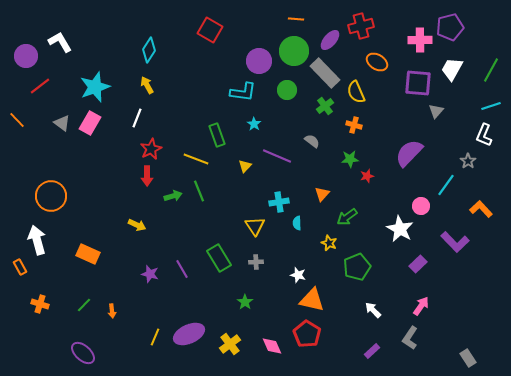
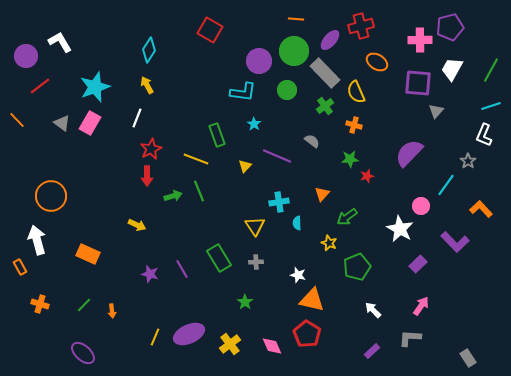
gray L-shape at (410, 338): rotated 60 degrees clockwise
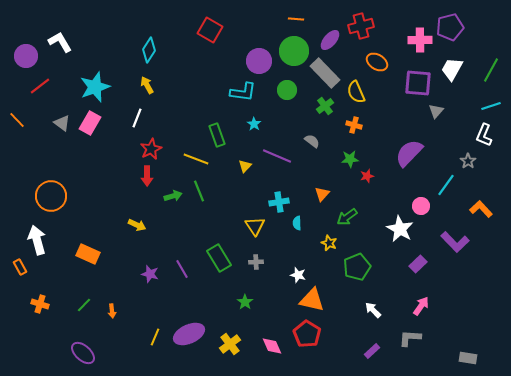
gray rectangle at (468, 358): rotated 48 degrees counterclockwise
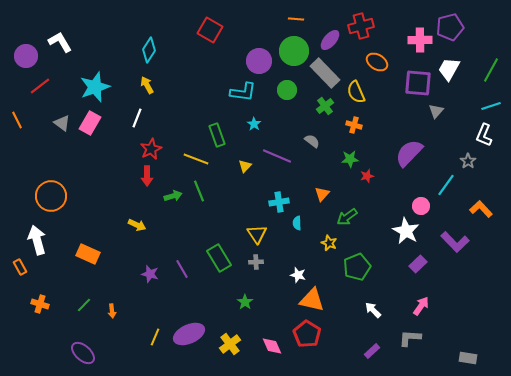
white trapezoid at (452, 69): moved 3 px left
orange line at (17, 120): rotated 18 degrees clockwise
yellow triangle at (255, 226): moved 2 px right, 8 px down
white star at (400, 229): moved 6 px right, 2 px down
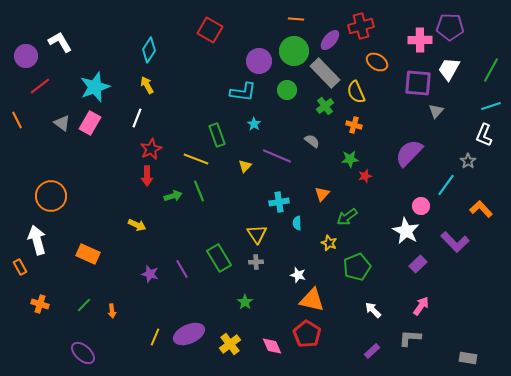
purple pentagon at (450, 27): rotated 16 degrees clockwise
red star at (367, 176): moved 2 px left
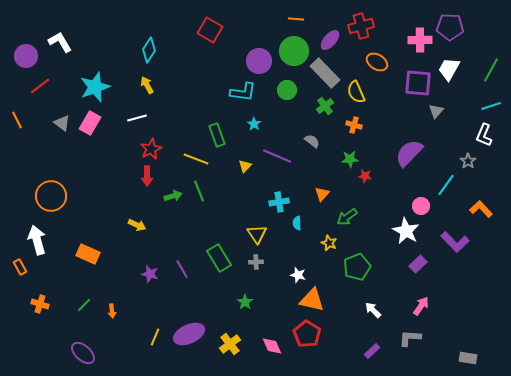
white line at (137, 118): rotated 54 degrees clockwise
red star at (365, 176): rotated 24 degrees clockwise
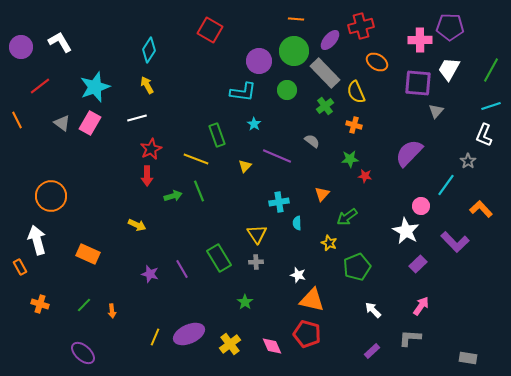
purple circle at (26, 56): moved 5 px left, 9 px up
red pentagon at (307, 334): rotated 16 degrees counterclockwise
